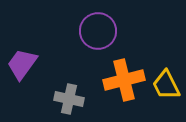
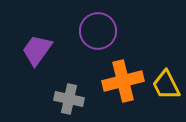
purple trapezoid: moved 15 px right, 14 px up
orange cross: moved 1 px left, 1 px down
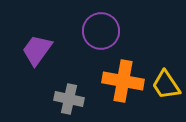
purple circle: moved 3 px right
orange cross: rotated 24 degrees clockwise
yellow trapezoid: rotated 8 degrees counterclockwise
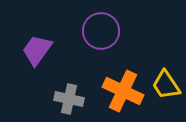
orange cross: moved 10 px down; rotated 15 degrees clockwise
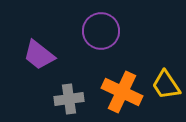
purple trapezoid: moved 2 px right, 5 px down; rotated 88 degrees counterclockwise
orange cross: moved 1 px left, 1 px down
gray cross: rotated 20 degrees counterclockwise
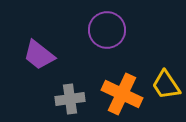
purple circle: moved 6 px right, 1 px up
orange cross: moved 2 px down
gray cross: moved 1 px right
